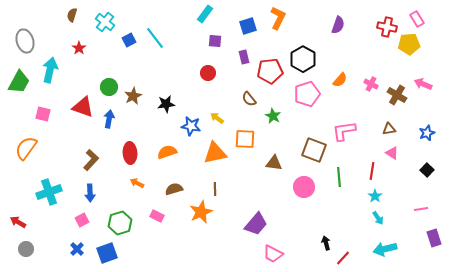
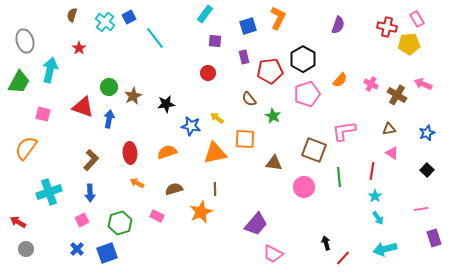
blue square at (129, 40): moved 23 px up
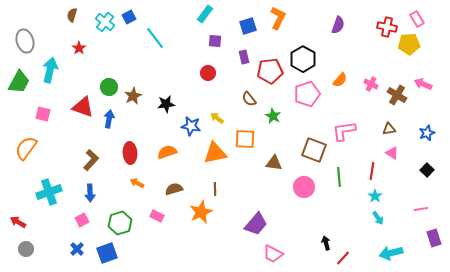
cyan arrow at (385, 249): moved 6 px right, 4 px down
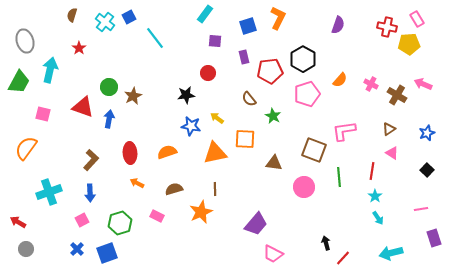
black star at (166, 104): moved 20 px right, 9 px up
brown triangle at (389, 129): rotated 24 degrees counterclockwise
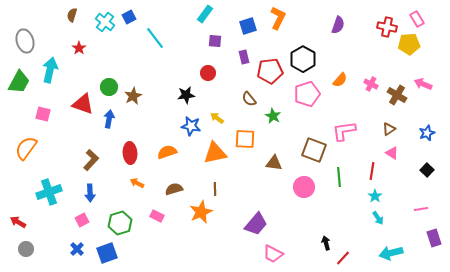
red triangle at (83, 107): moved 3 px up
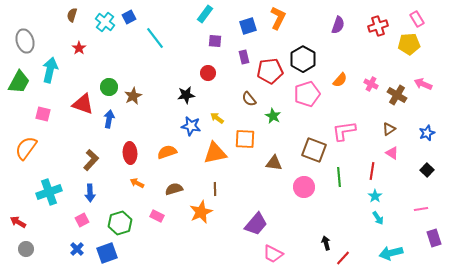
red cross at (387, 27): moved 9 px left, 1 px up; rotated 30 degrees counterclockwise
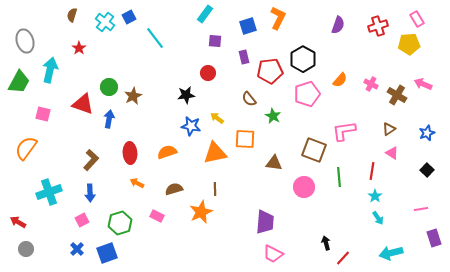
purple trapezoid at (256, 224): moved 9 px right, 2 px up; rotated 35 degrees counterclockwise
